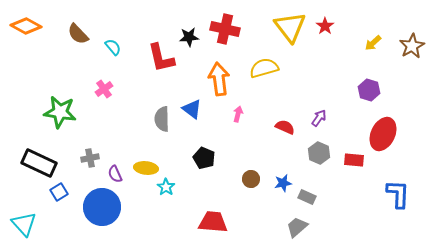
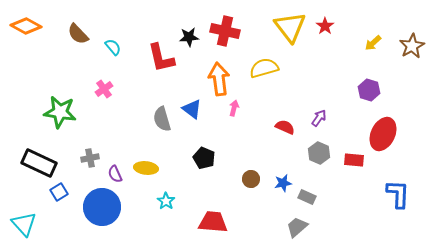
red cross: moved 2 px down
pink arrow: moved 4 px left, 6 px up
gray semicircle: rotated 15 degrees counterclockwise
cyan star: moved 14 px down
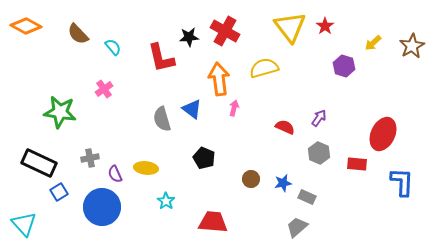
red cross: rotated 16 degrees clockwise
purple hexagon: moved 25 px left, 24 px up
red rectangle: moved 3 px right, 4 px down
blue L-shape: moved 4 px right, 12 px up
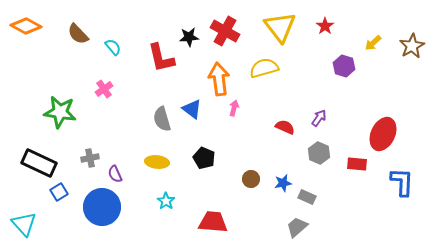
yellow triangle: moved 10 px left
yellow ellipse: moved 11 px right, 6 px up
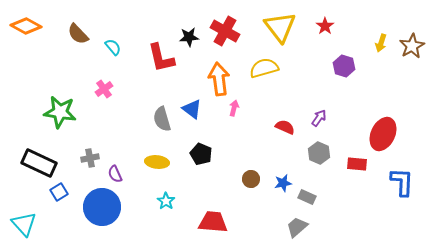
yellow arrow: moved 8 px right; rotated 30 degrees counterclockwise
black pentagon: moved 3 px left, 4 px up
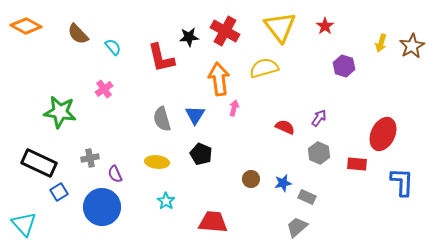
blue triangle: moved 3 px right, 6 px down; rotated 25 degrees clockwise
